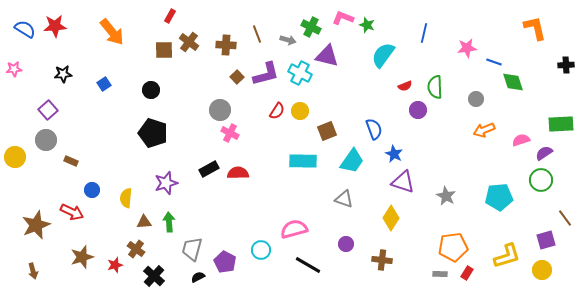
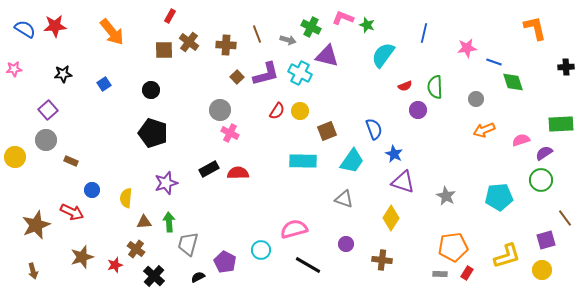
black cross at (566, 65): moved 2 px down
gray trapezoid at (192, 249): moved 4 px left, 5 px up
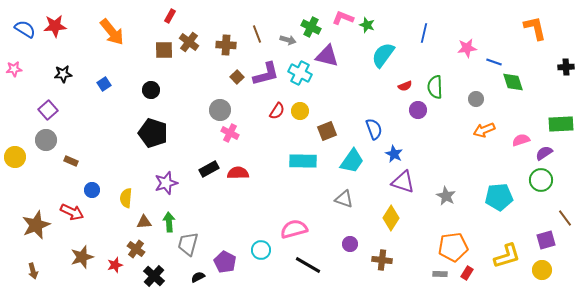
purple circle at (346, 244): moved 4 px right
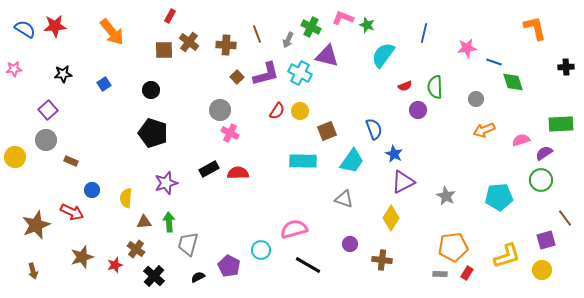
gray arrow at (288, 40): rotated 98 degrees clockwise
purple triangle at (403, 182): rotated 45 degrees counterclockwise
purple pentagon at (225, 262): moved 4 px right, 4 px down
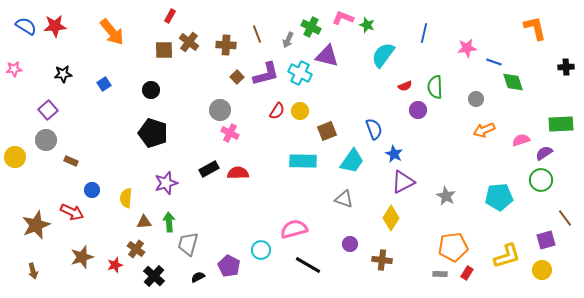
blue semicircle at (25, 29): moved 1 px right, 3 px up
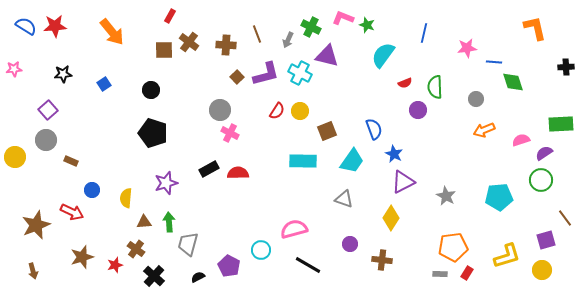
blue line at (494, 62): rotated 14 degrees counterclockwise
red semicircle at (405, 86): moved 3 px up
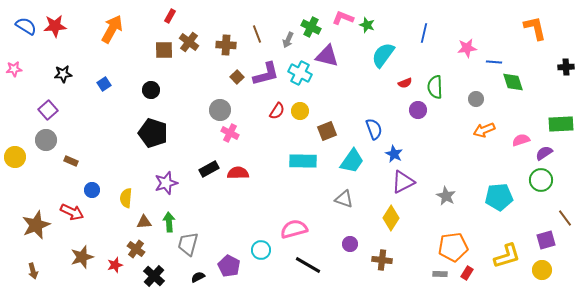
orange arrow at (112, 32): moved 3 px up; rotated 112 degrees counterclockwise
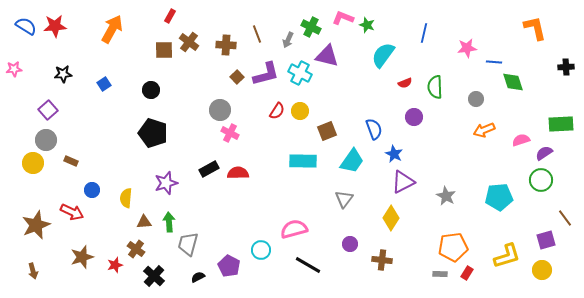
purple circle at (418, 110): moved 4 px left, 7 px down
yellow circle at (15, 157): moved 18 px right, 6 px down
gray triangle at (344, 199): rotated 48 degrees clockwise
